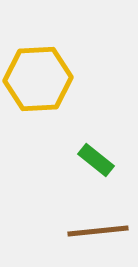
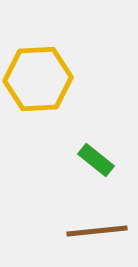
brown line: moved 1 px left
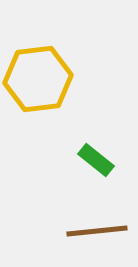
yellow hexagon: rotated 4 degrees counterclockwise
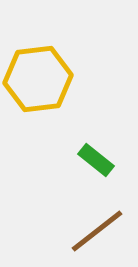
brown line: rotated 32 degrees counterclockwise
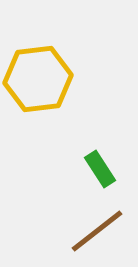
green rectangle: moved 4 px right, 9 px down; rotated 18 degrees clockwise
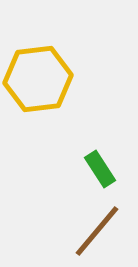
brown line: rotated 12 degrees counterclockwise
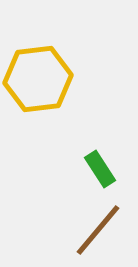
brown line: moved 1 px right, 1 px up
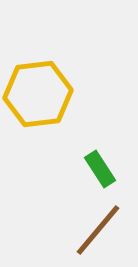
yellow hexagon: moved 15 px down
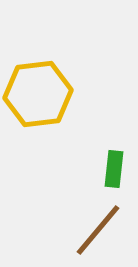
green rectangle: moved 14 px right; rotated 39 degrees clockwise
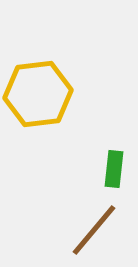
brown line: moved 4 px left
